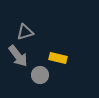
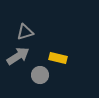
gray arrow: rotated 85 degrees counterclockwise
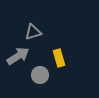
gray triangle: moved 8 px right
yellow rectangle: moved 1 px right; rotated 60 degrees clockwise
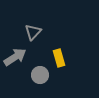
gray triangle: rotated 30 degrees counterclockwise
gray arrow: moved 3 px left, 1 px down
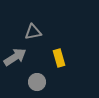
gray triangle: rotated 36 degrees clockwise
gray circle: moved 3 px left, 7 px down
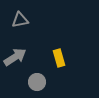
gray triangle: moved 13 px left, 12 px up
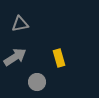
gray triangle: moved 4 px down
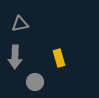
gray arrow: rotated 125 degrees clockwise
gray circle: moved 2 px left
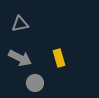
gray arrow: moved 5 px right, 1 px down; rotated 65 degrees counterclockwise
gray circle: moved 1 px down
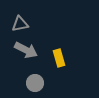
gray arrow: moved 6 px right, 8 px up
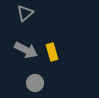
gray triangle: moved 5 px right, 11 px up; rotated 30 degrees counterclockwise
yellow rectangle: moved 7 px left, 6 px up
